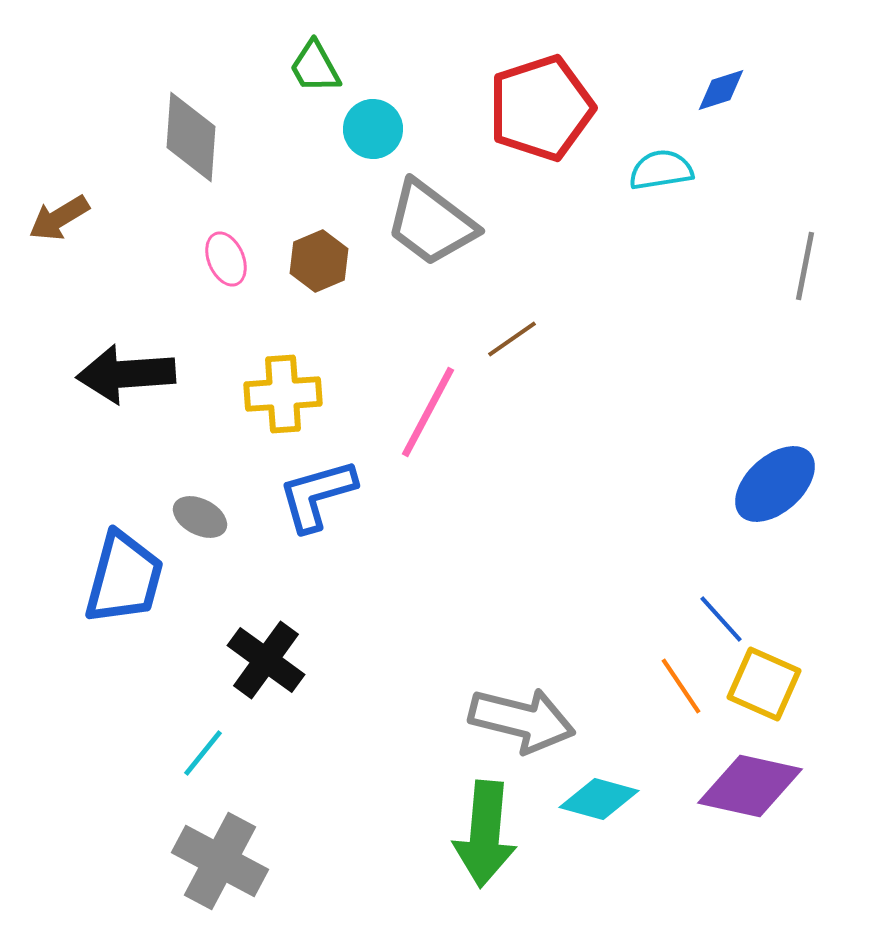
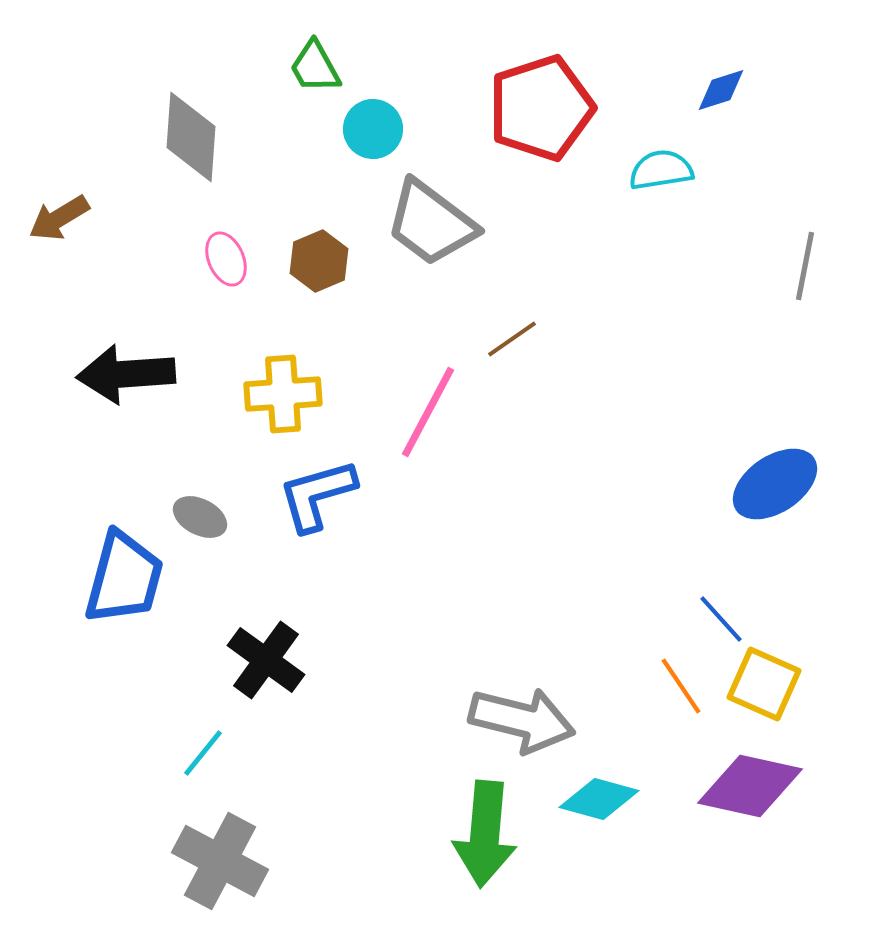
blue ellipse: rotated 8 degrees clockwise
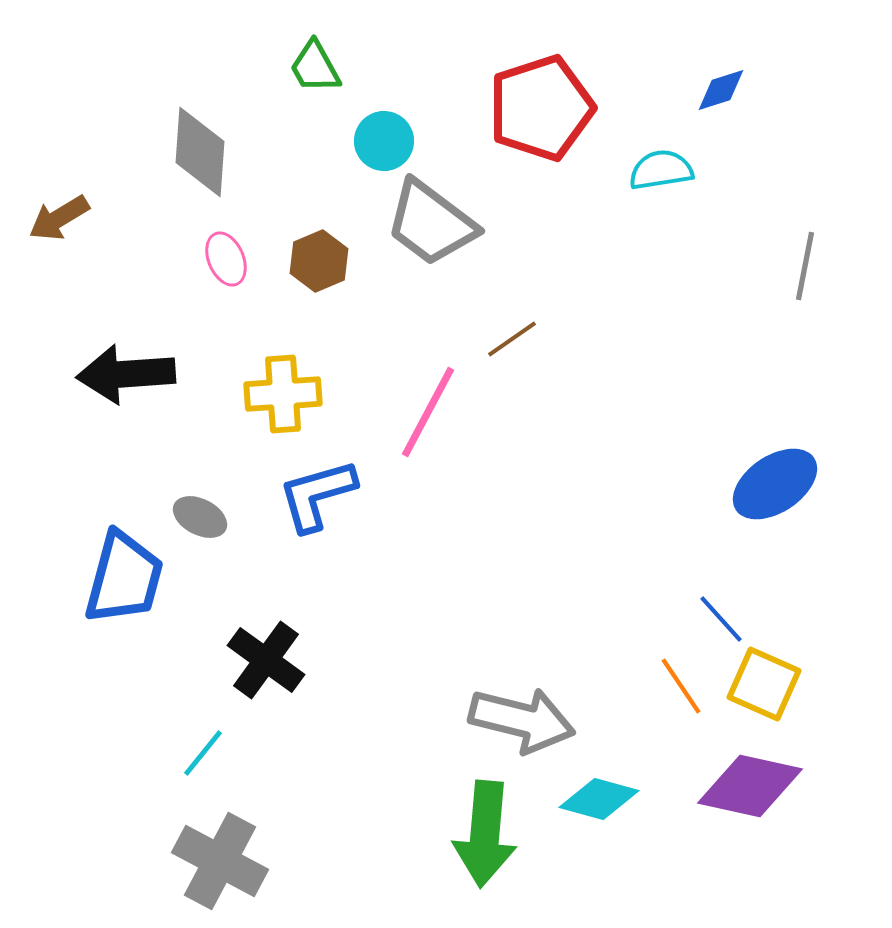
cyan circle: moved 11 px right, 12 px down
gray diamond: moved 9 px right, 15 px down
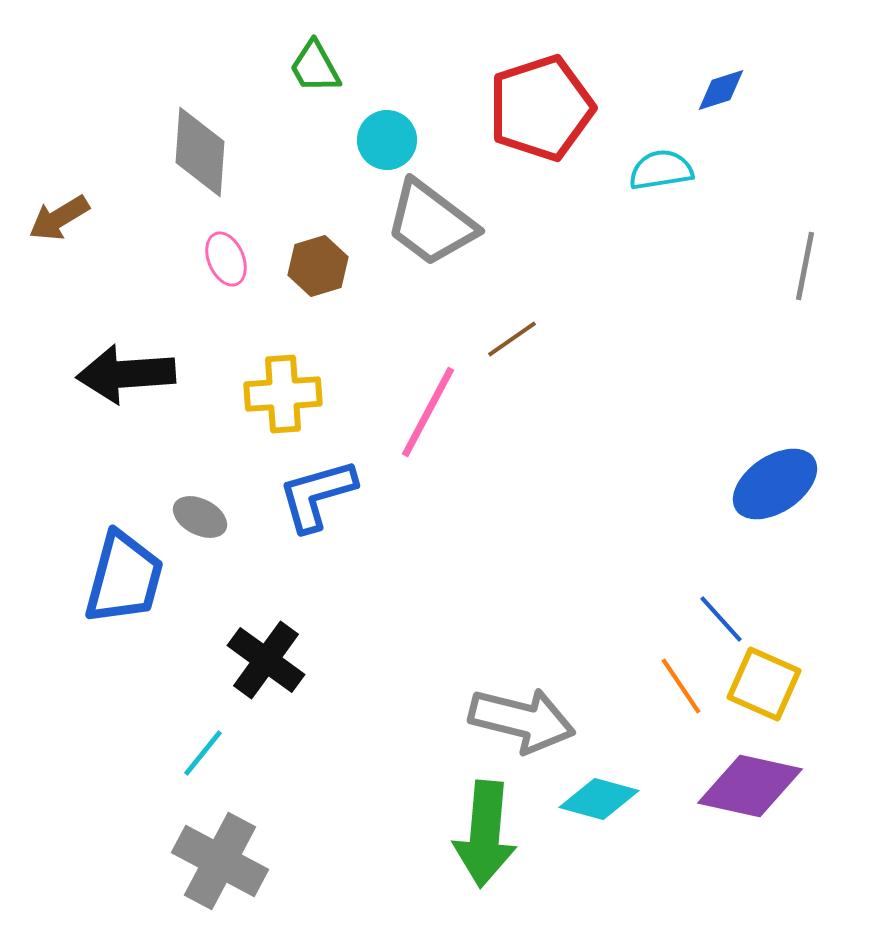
cyan circle: moved 3 px right, 1 px up
brown hexagon: moved 1 px left, 5 px down; rotated 6 degrees clockwise
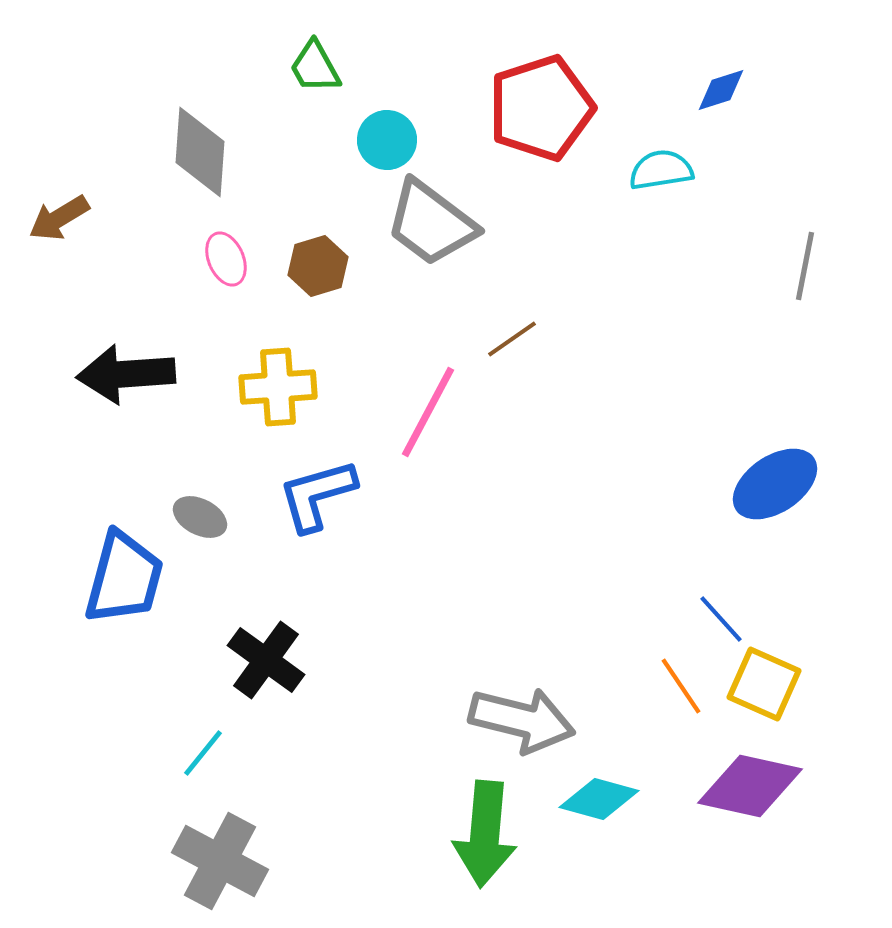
yellow cross: moved 5 px left, 7 px up
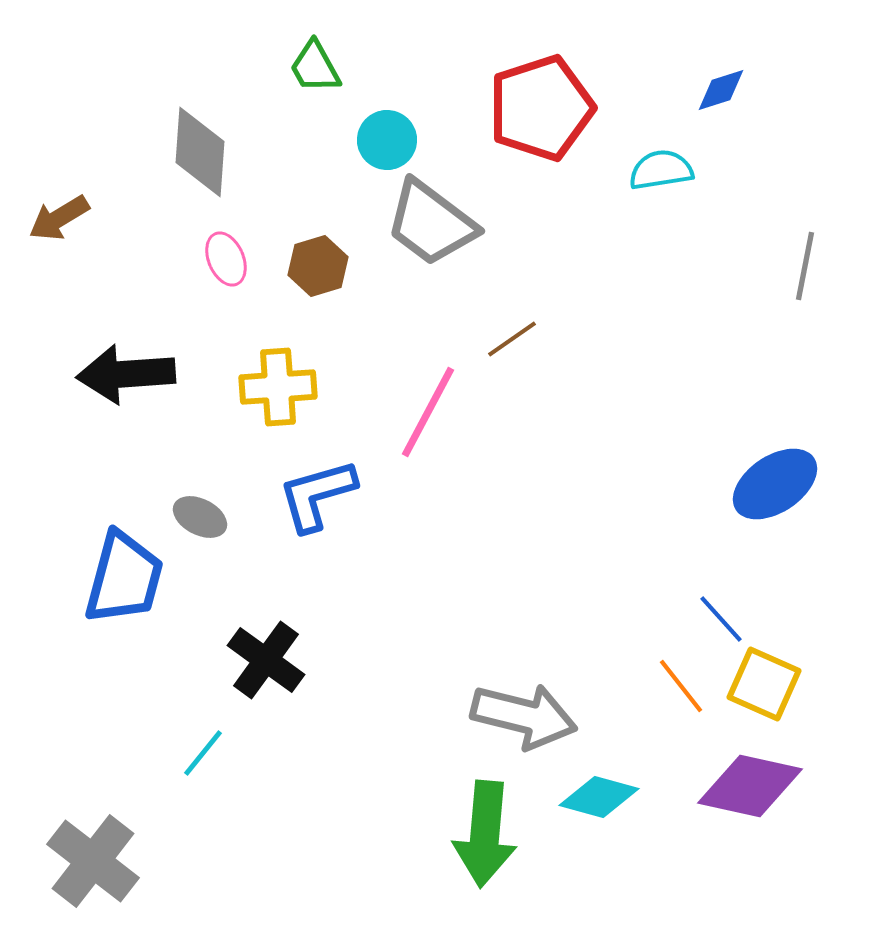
orange line: rotated 4 degrees counterclockwise
gray arrow: moved 2 px right, 4 px up
cyan diamond: moved 2 px up
gray cross: moved 127 px left; rotated 10 degrees clockwise
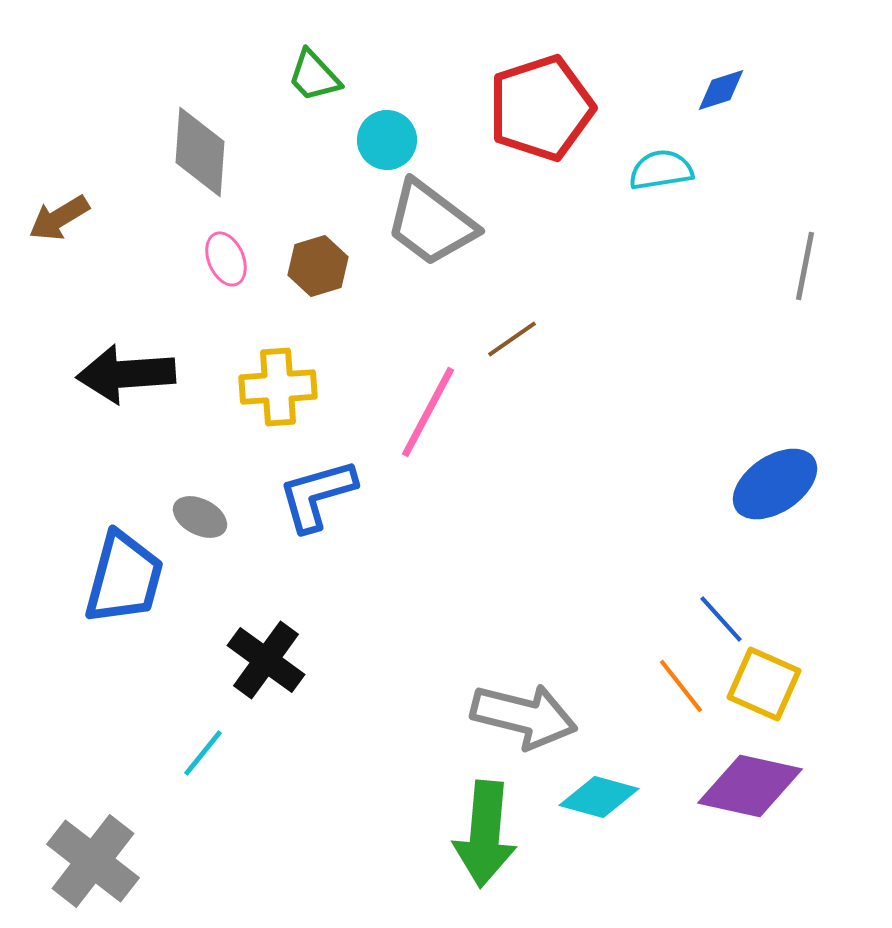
green trapezoid: moved 1 px left, 9 px down; rotated 14 degrees counterclockwise
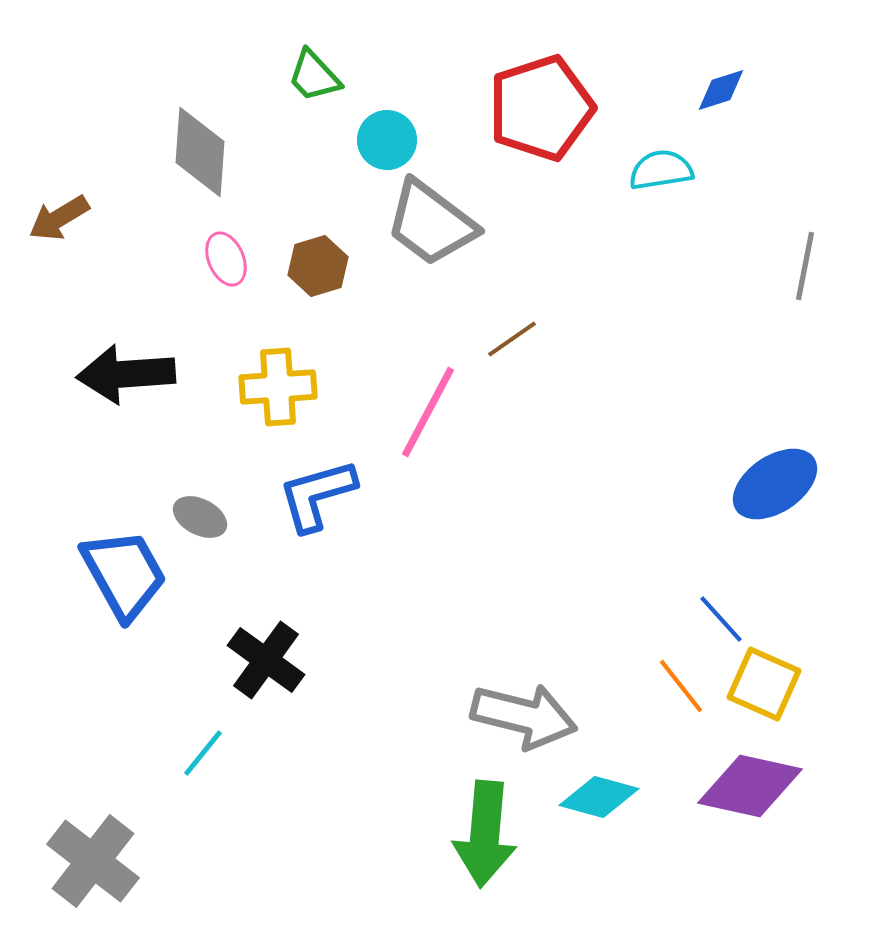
blue trapezoid: moved 4 px up; rotated 44 degrees counterclockwise
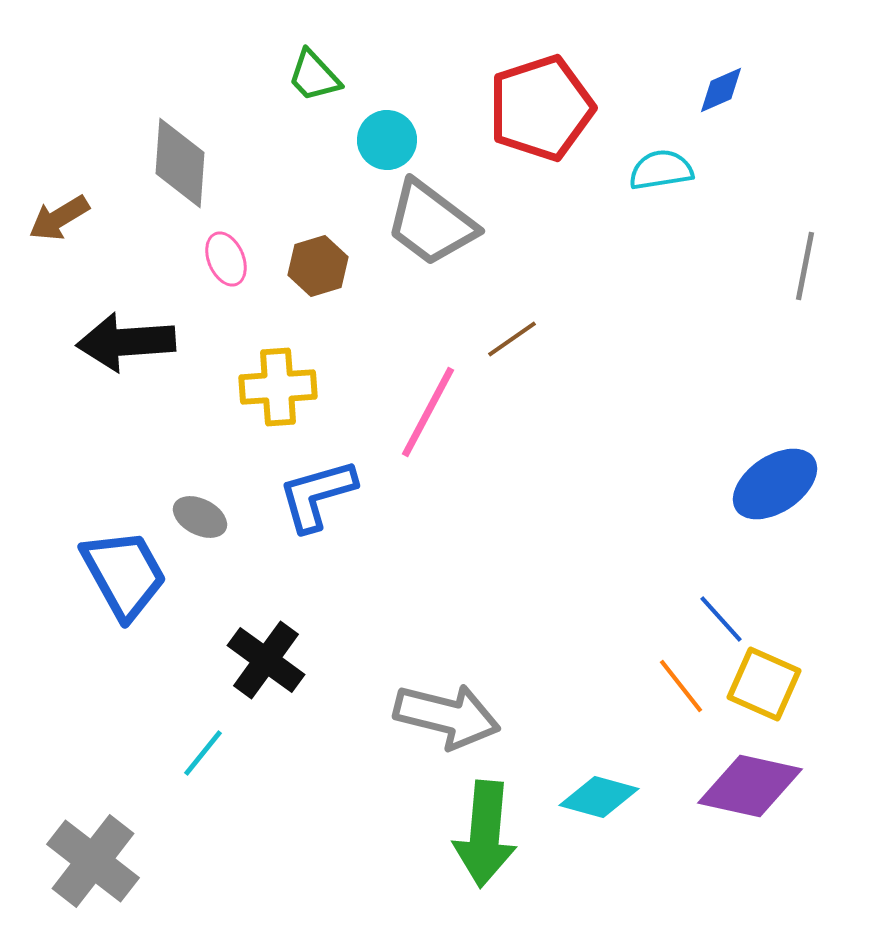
blue diamond: rotated 6 degrees counterclockwise
gray diamond: moved 20 px left, 11 px down
black arrow: moved 32 px up
gray arrow: moved 77 px left
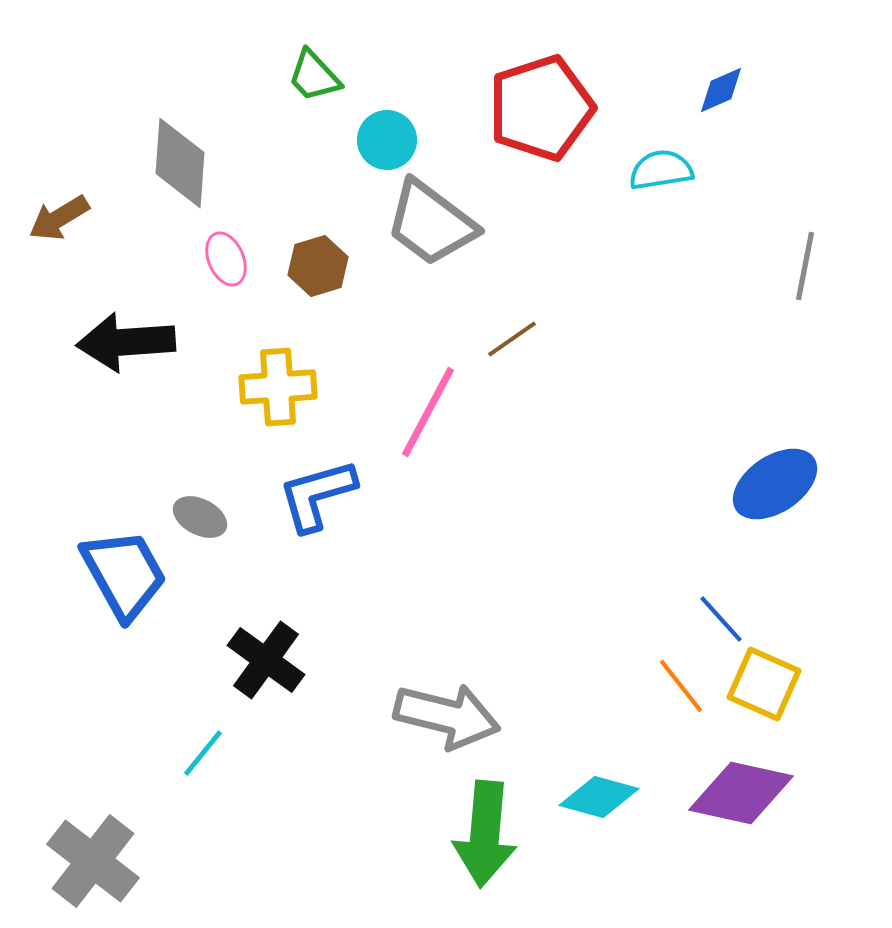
purple diamond: moved 9 px left, 7 px down
